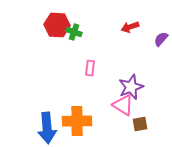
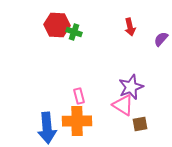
red arrow: rotated 84 degrees counterclockwise
pink rectangle: moved 11 px left, 28 px down; rotated 21 degrees counterclockwise
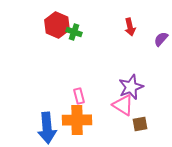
red hexagon: rotated 20 degrees clockwise
orange cross: moved 1 px up
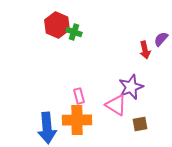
red arrow: moved 15 px right, 23 px down
pink triangle: moved 7 px left
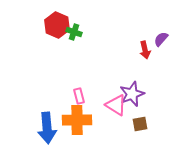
purple star: moved 1 px right, 7 px down
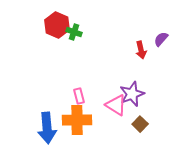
red arrow: moved 4 px left
brown square: rotated 35 degrees counterclockwise
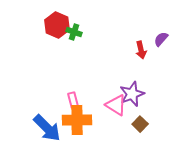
pink rectangle: moved 6 px left, 4 px down
blue arrow: rotated 40 degrees counterclockwise
